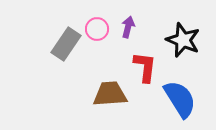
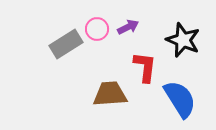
purple arrow: rotated 50 degrees clockwise
gray rectangle: rotated 24 degrees clockwise
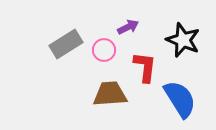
pink circle: moved 7 px right, 21 px down
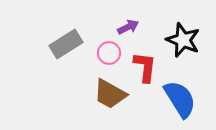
pink circle: moved 5 px right, 3 px down
brown trapezoid: rotated 147 degrees counterclockwise
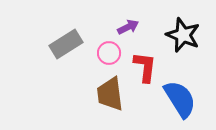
black star: moved 5 px up
brown trapezoid: rotated 54 degrees clockwise
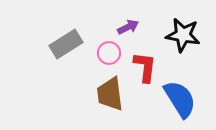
black star: rotated 12 degrees counterclockwise
